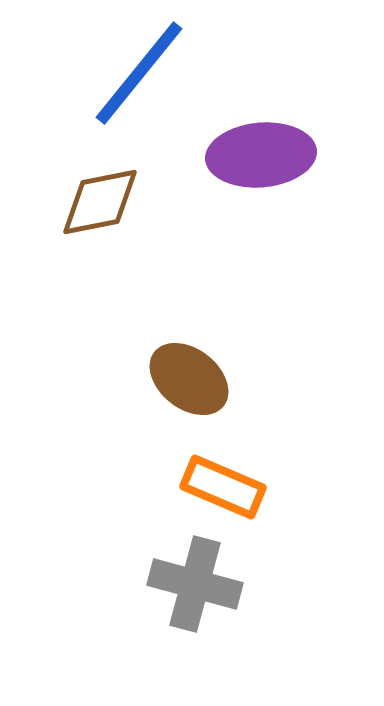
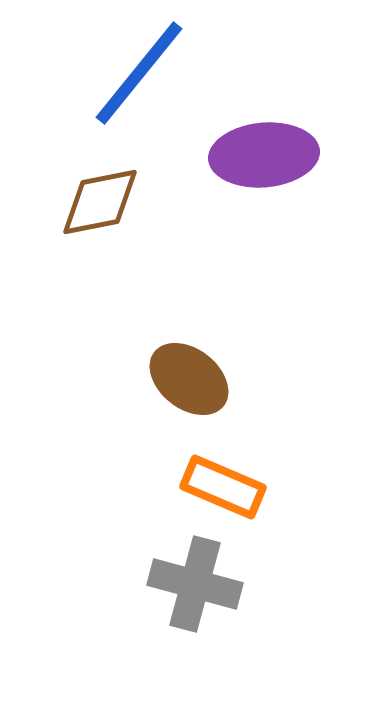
purple ellipse: moved 3 px right
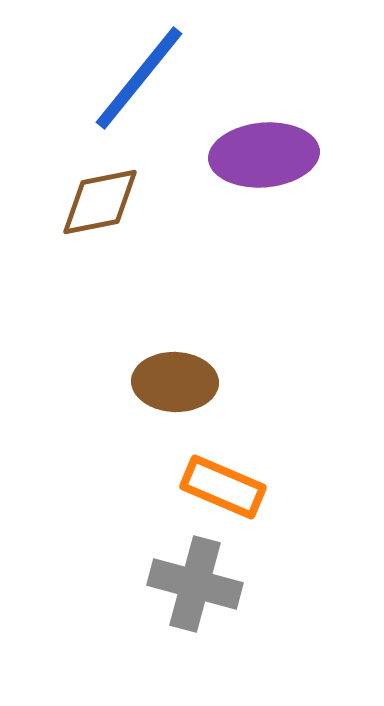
blue line: moved 5 px down
brown ellipse: moved 14 px left, 3 px down; rotated 36 degrees counterclockwise
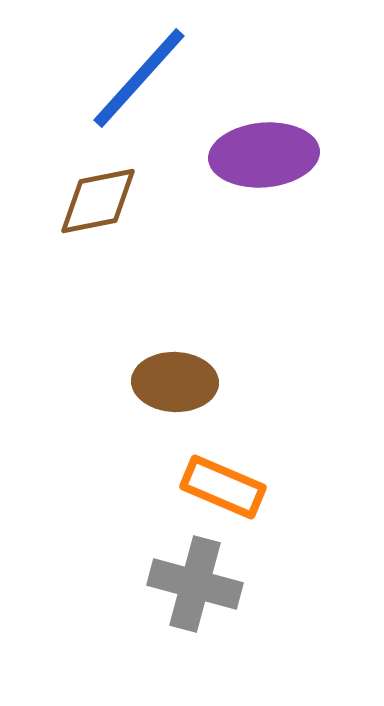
blue line: rotated 3 degrees clockwise
brown diamond: moved 2 px left, 1 px up
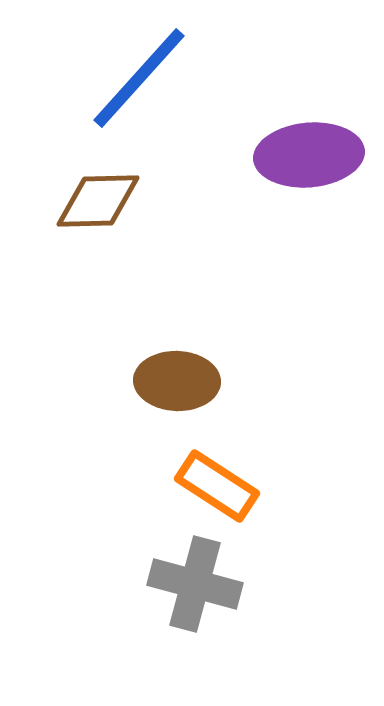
purple ellipse: moved 45 px right
brown diamond: rotated 10 degrees clockwise
brown ellipse: moved 2 px right, 1 px up
orange rectangle: moved 6 px left, 1 px up; rotated 10 degrees clockwise
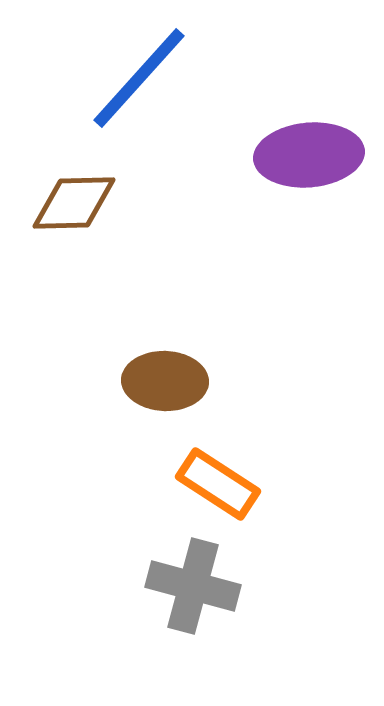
brown diamond: moved 24 px left, 2 px down
brown ellipse: moved 12 px left
orange rectangle: moved 1 px right, 2 px up
gray cross: moved 2 px left, 2 px down
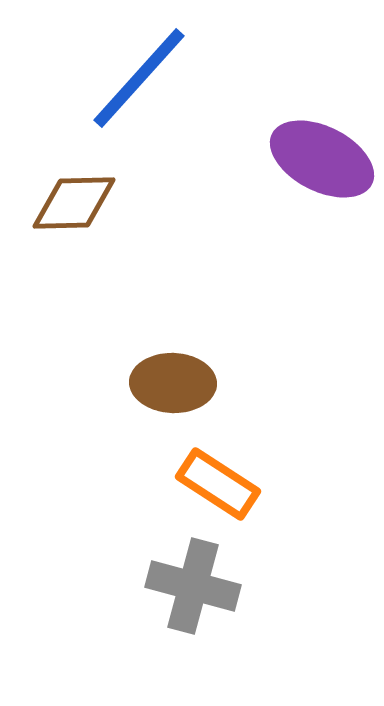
purple ellipse: moved 13 px right, 4 px down; rotated 32 degrees clockwise
brown ellipse: moved 8 px right, 2 px down
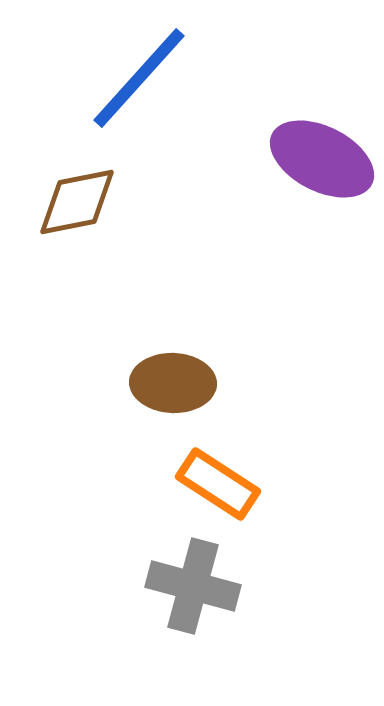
brown diamond: moved 3 px right, 1 px up; rotated 10 degrees counterclockwise
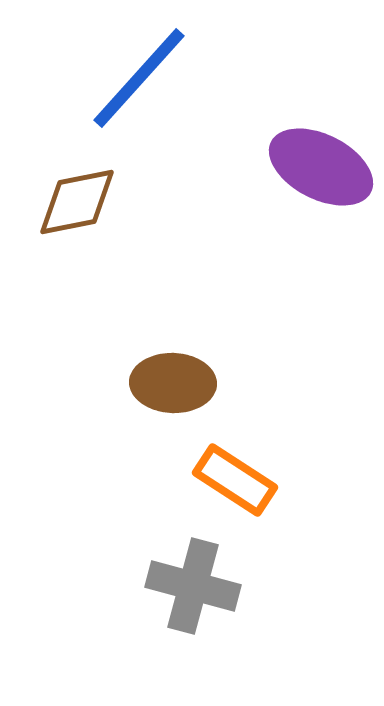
purple ellipse: moved 1 px left, 8 px down
orange rectangle: moved 17 px right, 4 px up
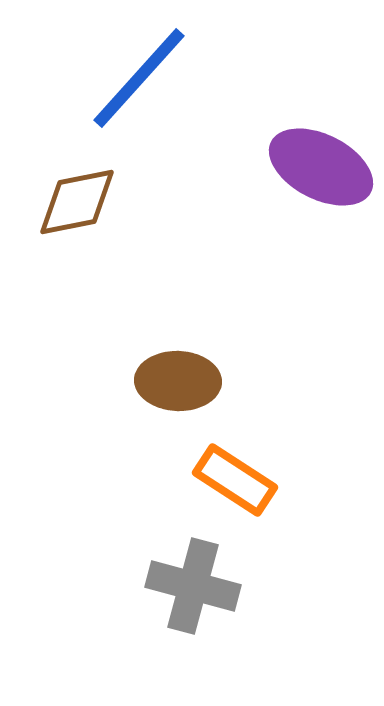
brown ellipse: moved 5 px right, 2 px up
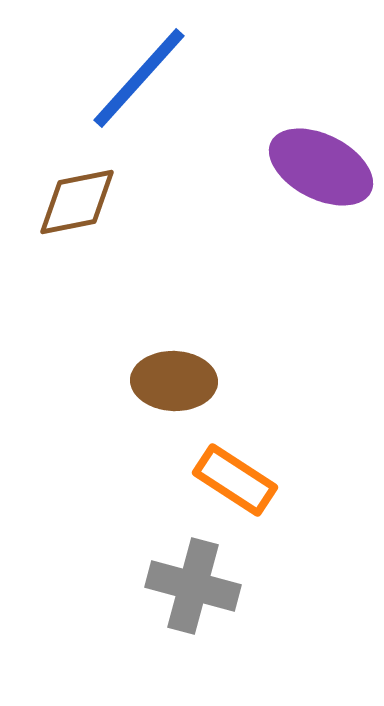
brown ellipse: moved 4 px left
